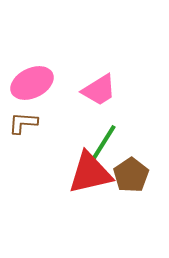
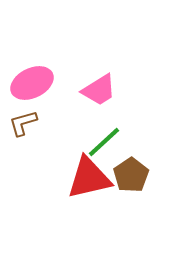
brown L-shape: rotated 20 degrees counterclockwise
green line: rotated 15 degrees clockwise
red triangle: moved 1 px left, 5 px down
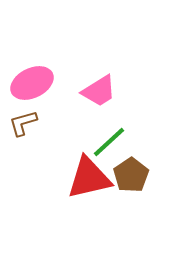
pink trapezoid: moved 1 px down
green line: moved 5 px right
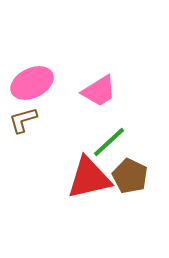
brown L-shape: moved 3 px up
brown pentagon: moved 1 px left, 1 px down; rotated 12 degrees counterclockwise
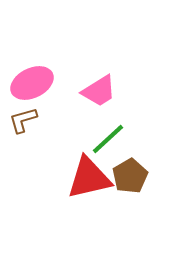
green line: moved 1 px left, 3 px up
brown pentagon: rotated 16 degrees clockwise
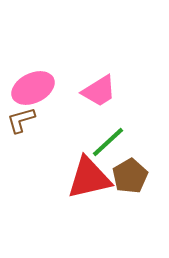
pink ellipse: moved 1 px right, 5 px down
brown L-shape: moved 2 px left
green line: moved 3 px down
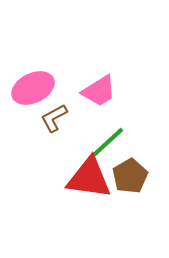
brown L-shape: moved 33 px right, 2 px up; rotated 12 degrees counterclockwise
red triangle: rotated 21 degrees clockwise
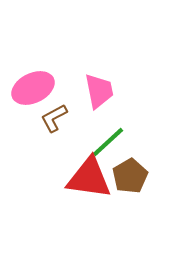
pink trapezoid: rotated 69 degrees counterclockwise
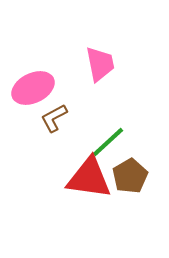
pink trapezoid: moved 1 px right, 27 px up
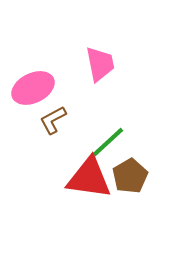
brown L-shape: moved 1 px left, 2 px down
